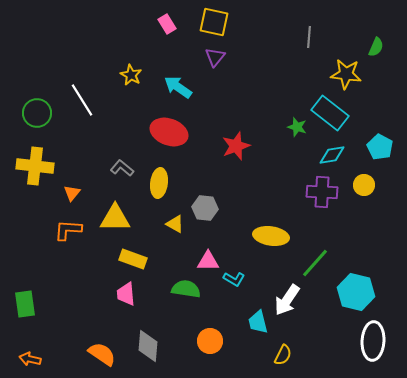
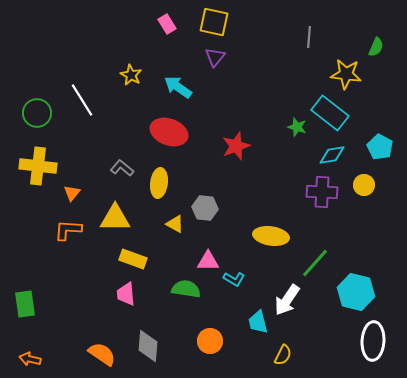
yellow cross at (35, 166): moved 3 px right
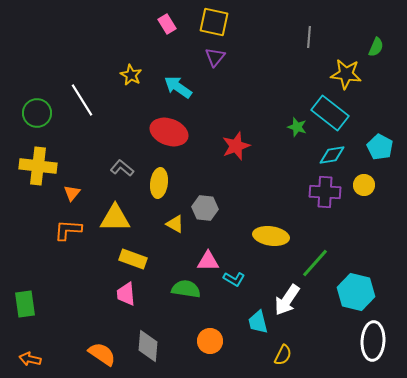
purple cross at (322, 192): moved 3 px right
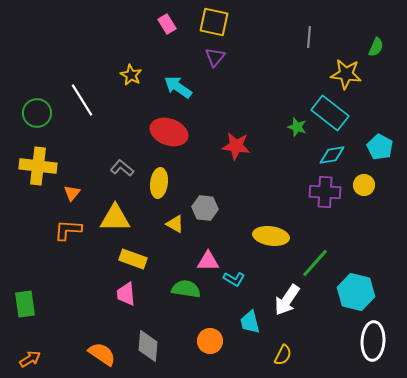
red star at (236, 146): rotated 28 degrees clockwise
cyan trapezoid at (258, 322): moved 8 px left
orange arrow at (30, 359): rotated 135 degrees clockwise
